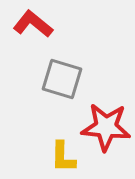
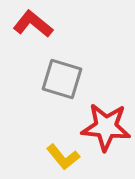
yellow L-shape: rotated 40 degrees counterclockwise
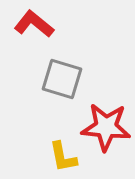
red L-shape: moved 1 px right
yellow L-shape: rotated 28 degrees clockwise
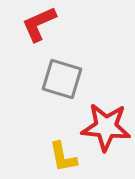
red L-shape: moved 5 px right; rotated 63 degrees counterclockwise
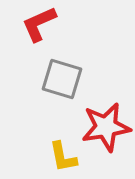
red star: rotated 15 degrees counterclockwise
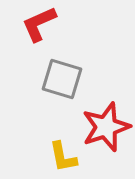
red star: rotated 9 degrees counterclockwise
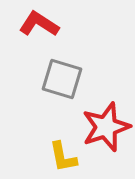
red L-shape: rotated 57 degrees clockwise
